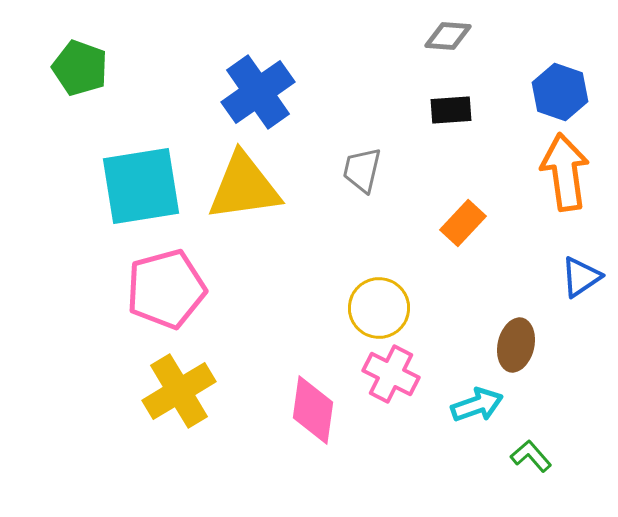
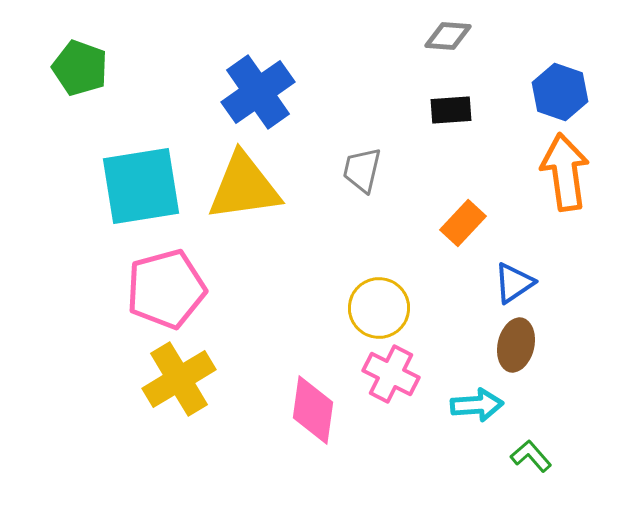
blue triangle: moved 67 px left, 6 px down
yellow cross: moved 12 px up
cyan arrow: rotated 15 degrees clockwise
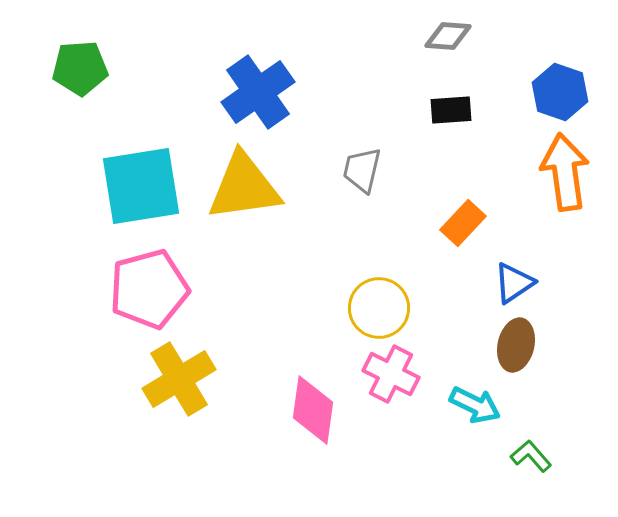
green pentagon: rotated 24 degrees counterclockwise
pink pentagon: moved 17 px left
cyan arrow: moved 2 px left; rotated 30 degrees clockwise
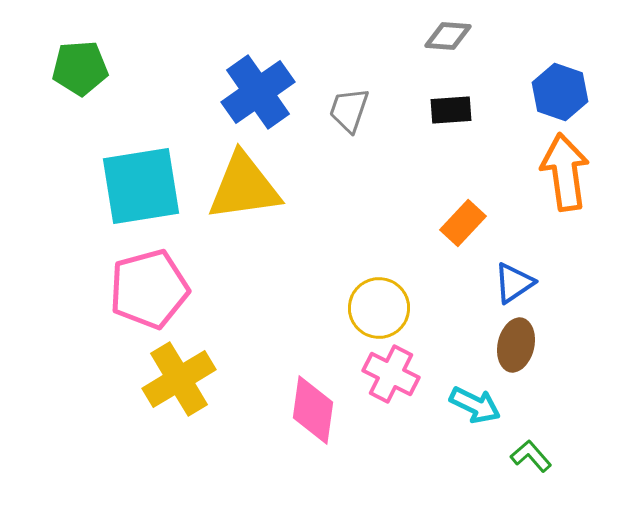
gray trapezoid: moved 13 px left, 60 px up; rotated 6 degrees clockwise
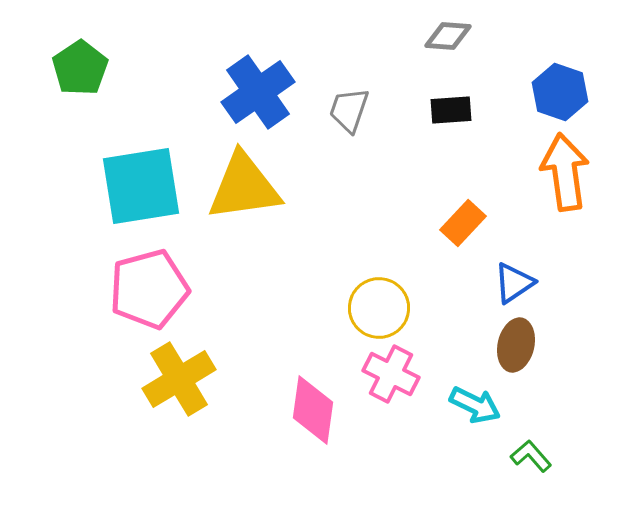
green pentagon: rotated 30 degrees counterclockwise
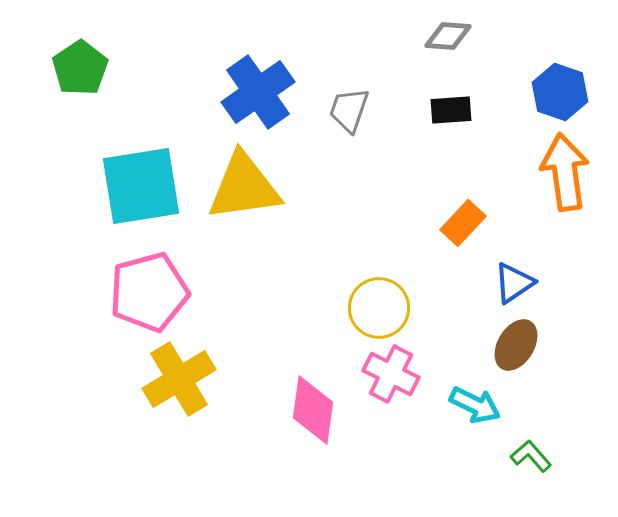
pink pentagon: moved 3 px down
brown ellipse: rotated 18 degrees clockwise
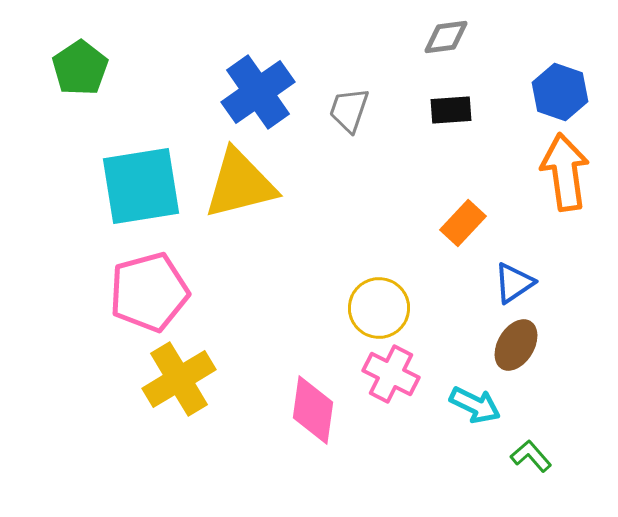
gray diamond: moved 2 px left, 1 px down; rotated 12 degrees counterclockwise
yellow triangle: moved 4 px left, 3 px up; rotated 6 degrees counterclockwise
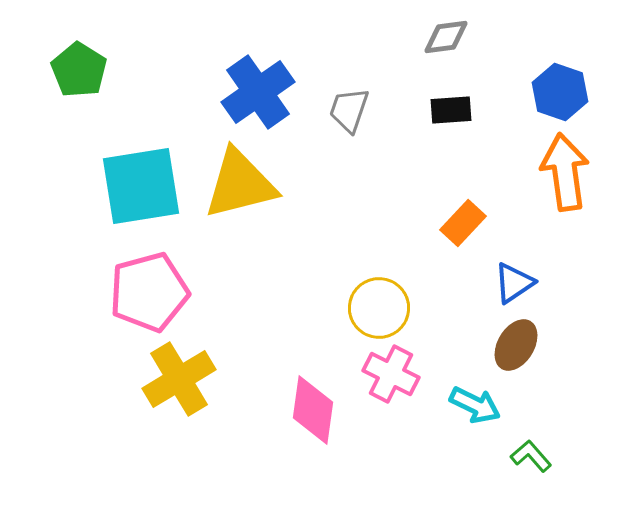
green pentagon: moved 1 px left, 2 px down; rotated 6 degrees counterclockwise
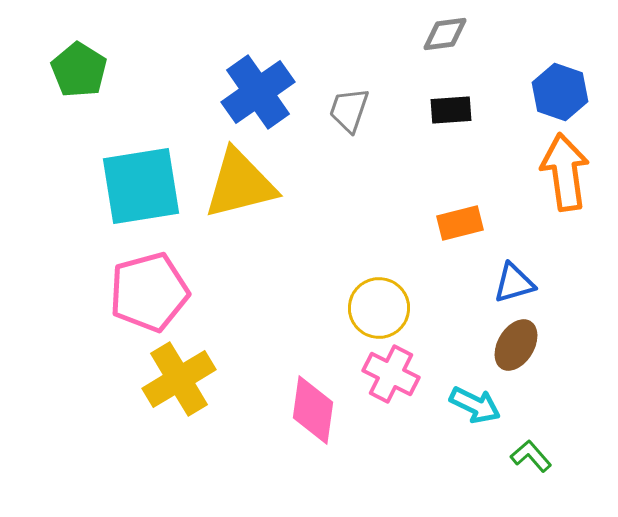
gray diamond: moved 1 px left, 3 px up
orange rectangle: moved 3 px left; rotated 33 degrees clockwise
blue triangle: rotated 18 degrees clockwise
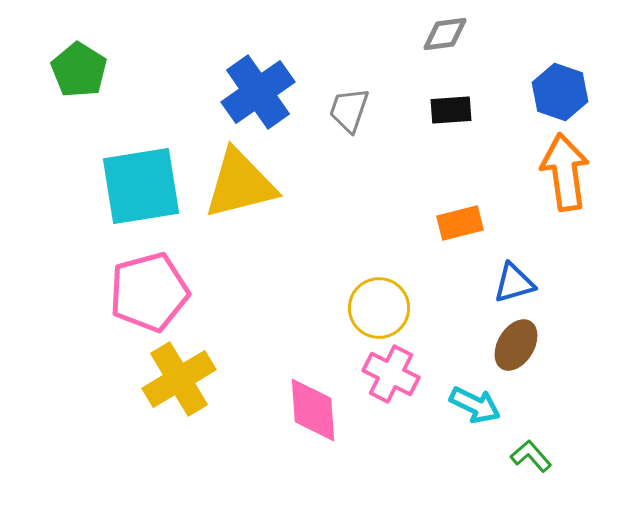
pink diamond: rotated 12 degrees counterclockwise
